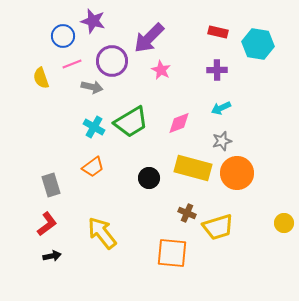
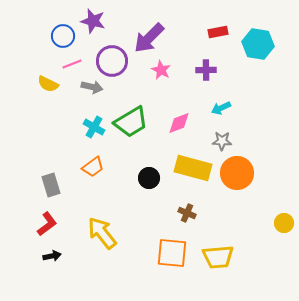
red rectangle: rotated 24 degrees counterclockwise
purple cross: moved 11 px left
yellow semicircle: moved 7 px right, 6 px down; rotated 45 degrees counterclockwise
gray star: rotated 18 degrees clockwise
yellow trapezoid: moved 30 px down; rotated 12 degrees clockwise
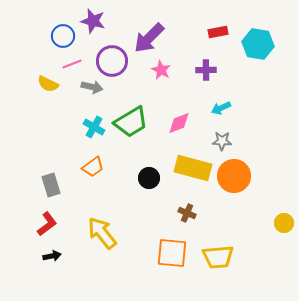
orange circle: moved 3 px left, 3 px down
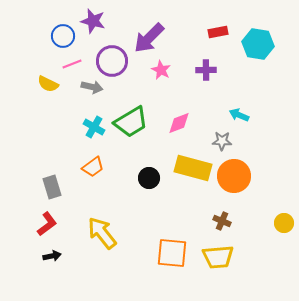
cyan arrow: moved 18 px right, 7 px down; rotated 48 degrees clockwise
gray rectangle: moved 1 px right, 2 px down
brown cross: moved 35 px right, 8 px down
